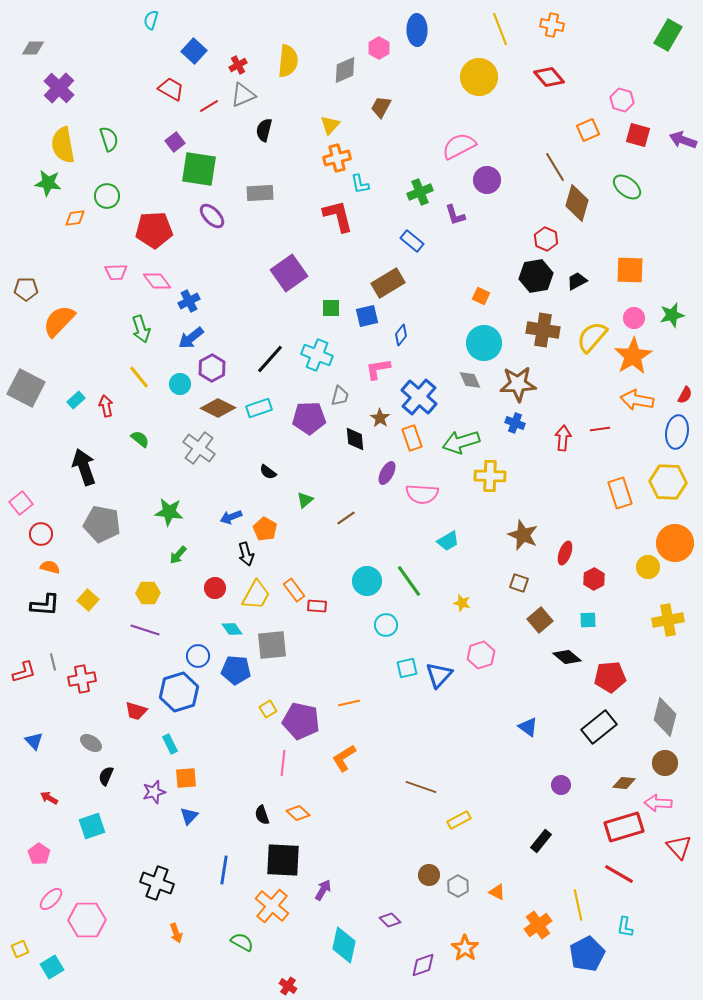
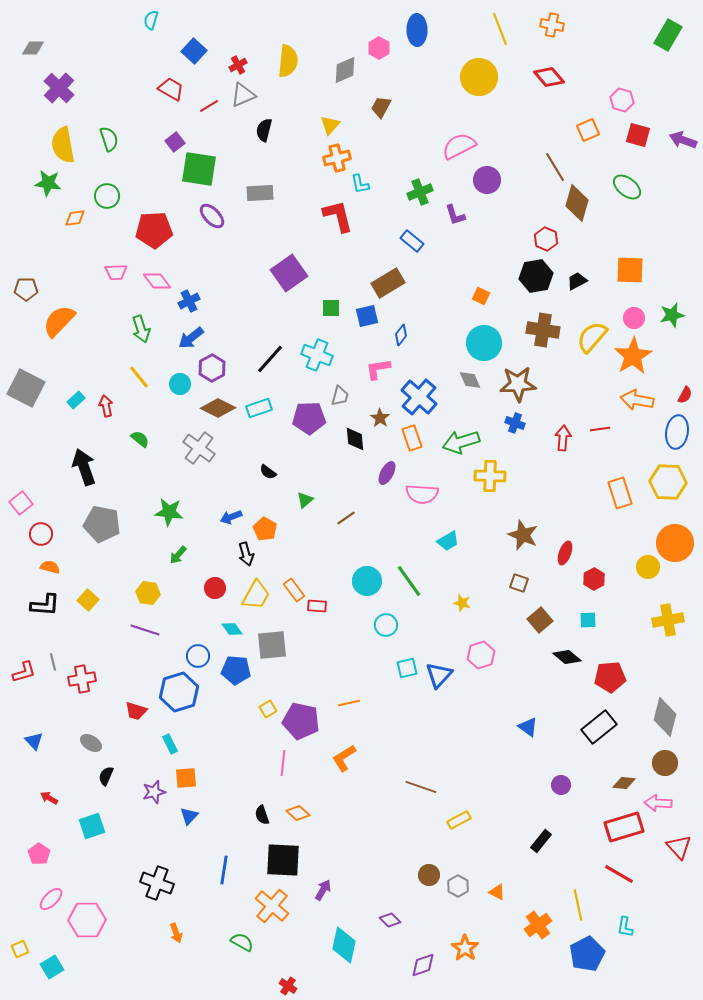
yellow hexagon at (148, 593): rotated 10 degrees clockwise
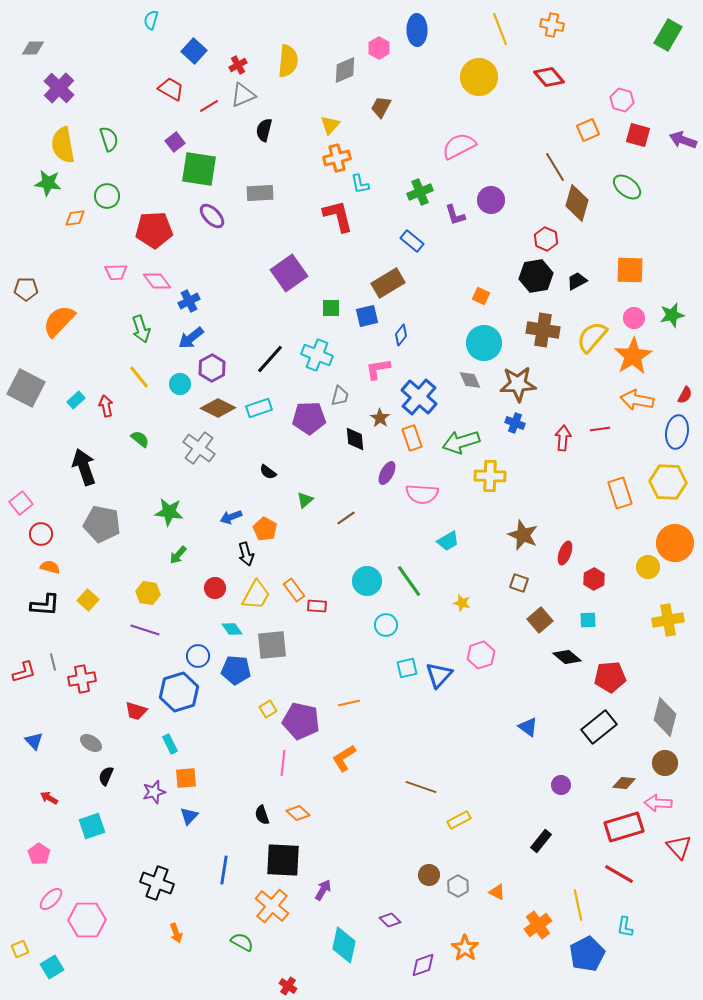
purple circle at (487, 180): moved 4 px right, 20 px down
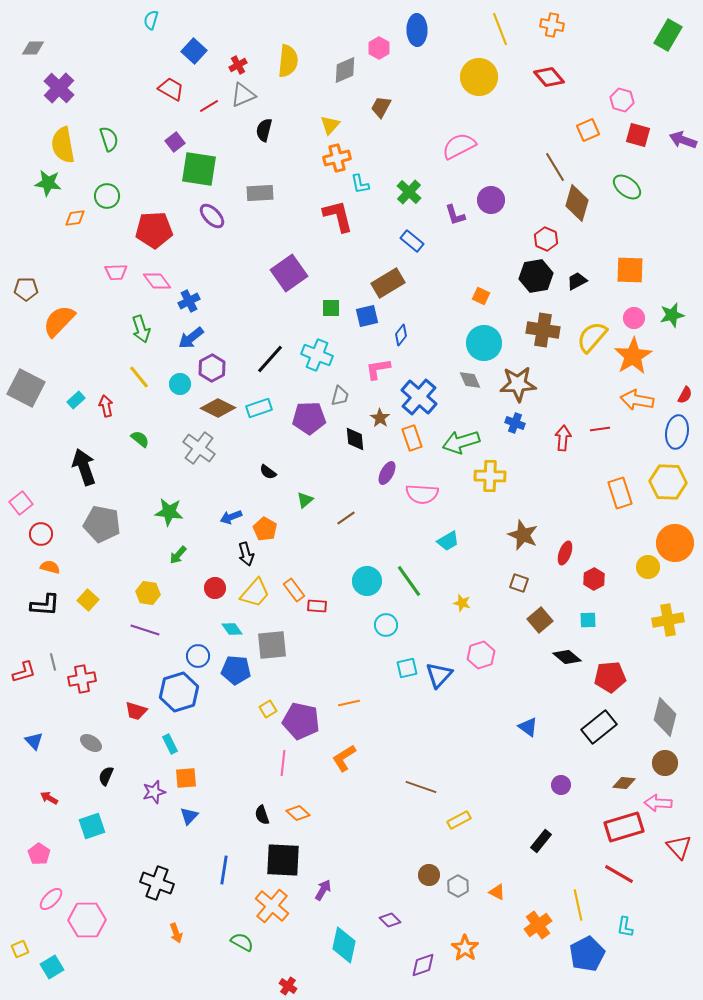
green cross at (420, 192): moved 11 px left; rotated 25 degrees counterclockwise
yellow trapezoid at (256, 595): moved 1 px left, 2 px up; rotated 12 degrees clockwise
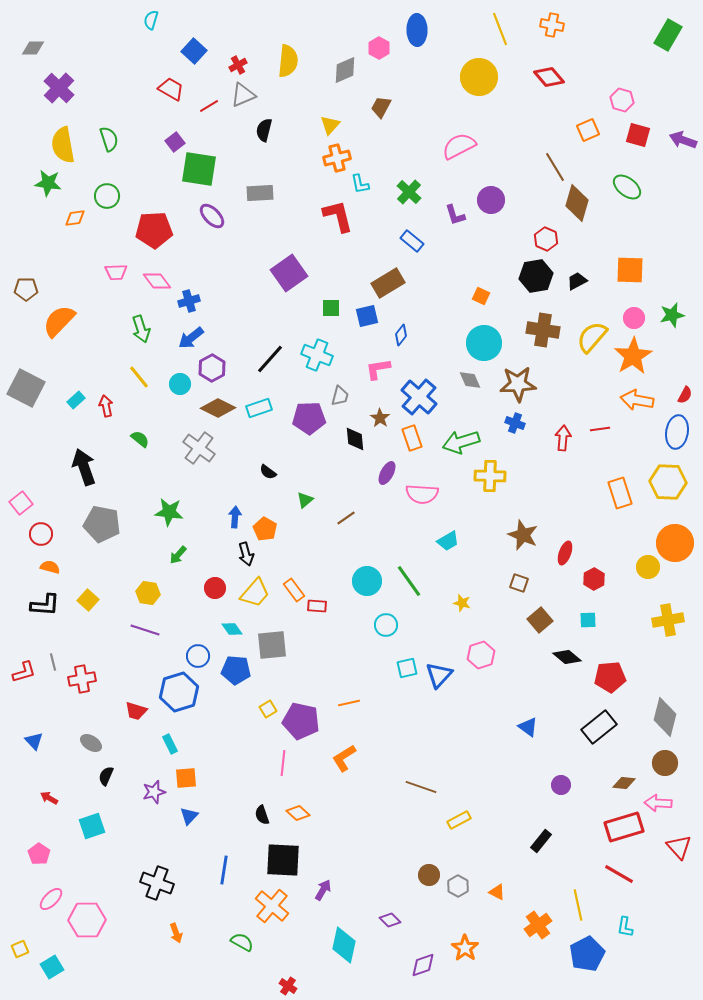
blue cross at (189, 301): rotated 10 degrees clockwise
blue arrow at (231, 517): moved 4 px right; rotated 115 degrees clockwise
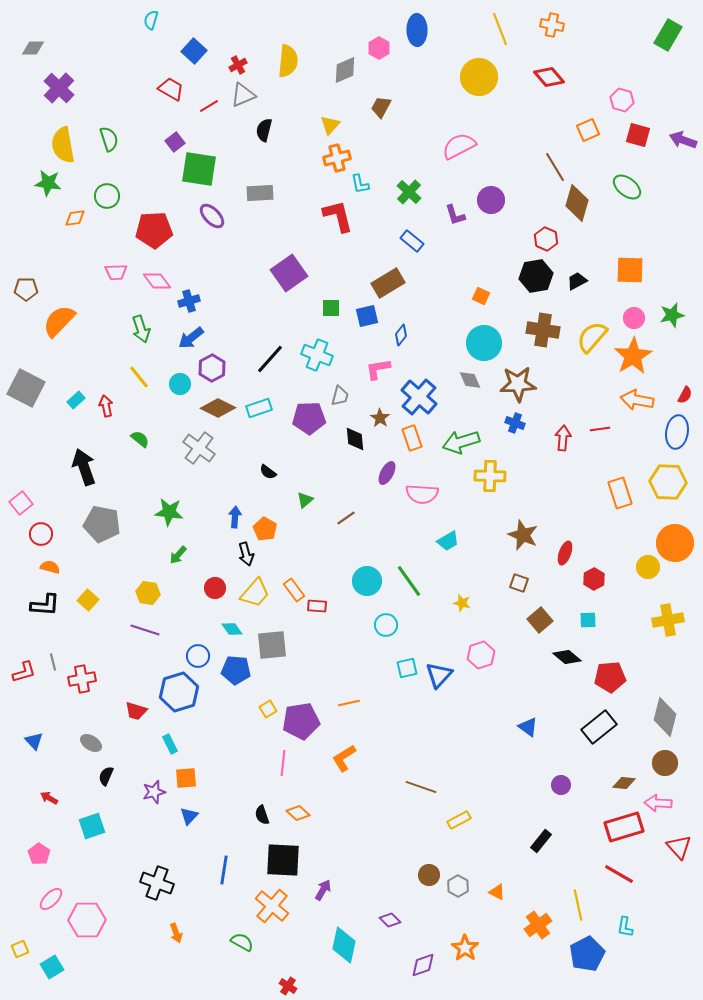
purple pentagon at (301, 721): rotated 21 degrees counterclockwise
